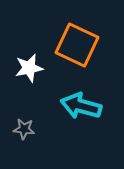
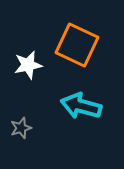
white star: moved 1 px left, 3 px up
gray star: moved 3 px left, 1 px up; rotated 25 degrees counterclockwise
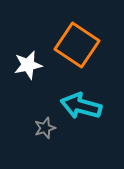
orange square: rotated 9 degrees clockwise
gray star: moved 24 px right
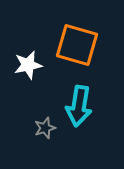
orange square: rotated 18 degrees counterclockwise
cyan arrow: moved 2 px left; rotated 96 degrees counterclockwise
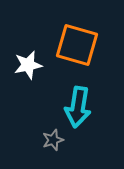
cyan arrow: moved 1 px left, 1 px down
gray star: moved 8 px right, 12 px down
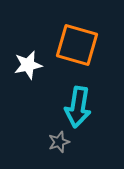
gray star: moved 6 px right, 2 px down
